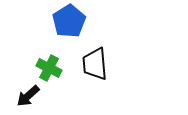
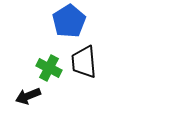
black trapezoid: moved 11 px left, 2 px up
black arrow: rotated 20 degrees clockwise
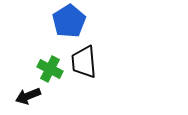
green cross: moved 1 px right, 1 px down
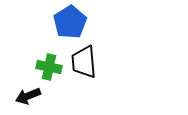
blue pentagon: moved 1 px right, 1 px down
green cross: moved 1 px left, 2 px up; rotated 15 degrees counterclockwise
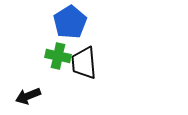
black trapezoid: moved 1 px down
green cross: moved 9 px right, 11 px up
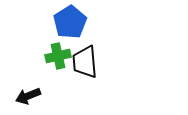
green cross: rotated 25 degrees counterclockwise
black trapezoid: moved 1 px right, 1 px up
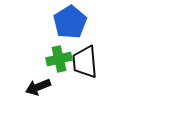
green cross: moved 1 px right, 3 px down
black arrow: moved 10 px right, 9 px up
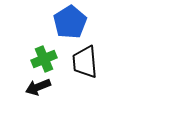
green cross: moved 15 px left; rotated 10 degrees counterclockwise
